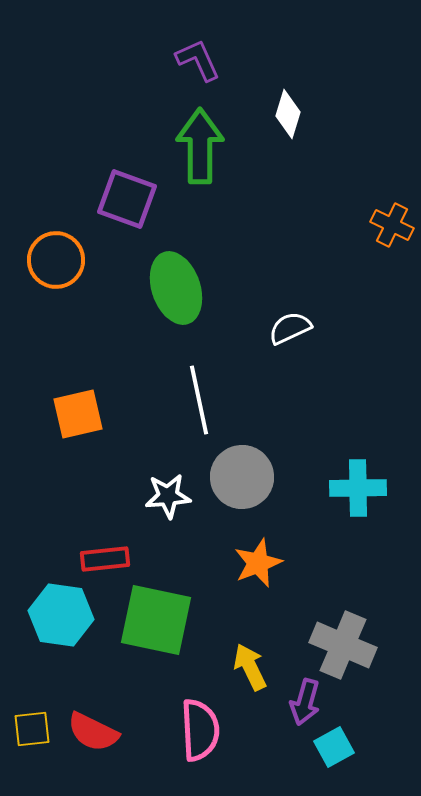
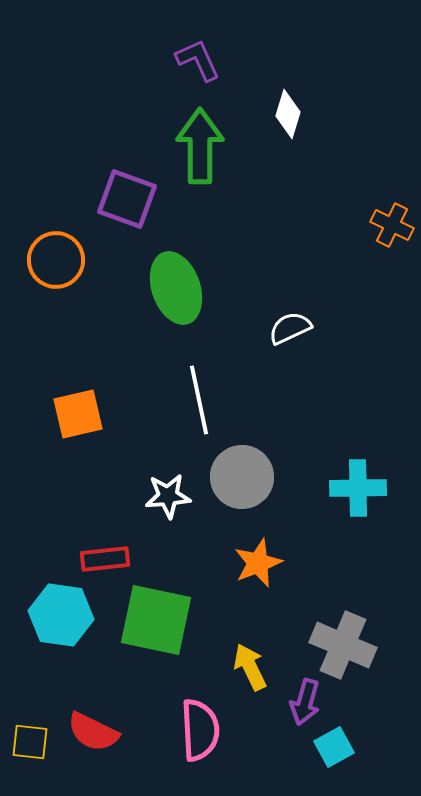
yellow square: moved 2 px left, 13 px down; rotated 12 degrees clockwise
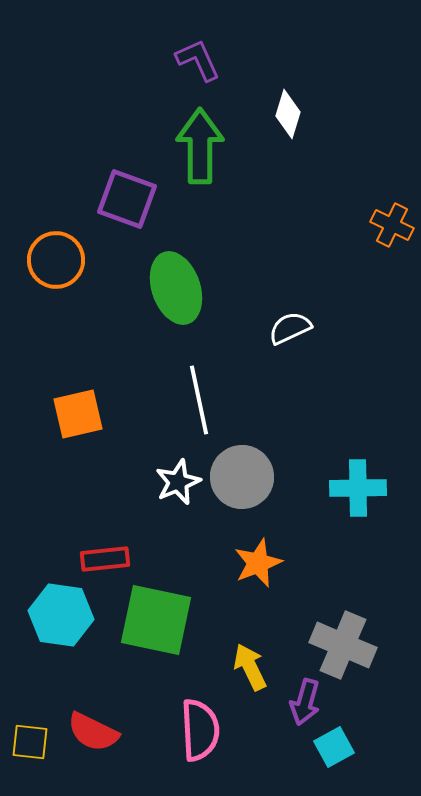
white star: moved 10 px right, 14 px up; rotated 18 degrees counterclockwise
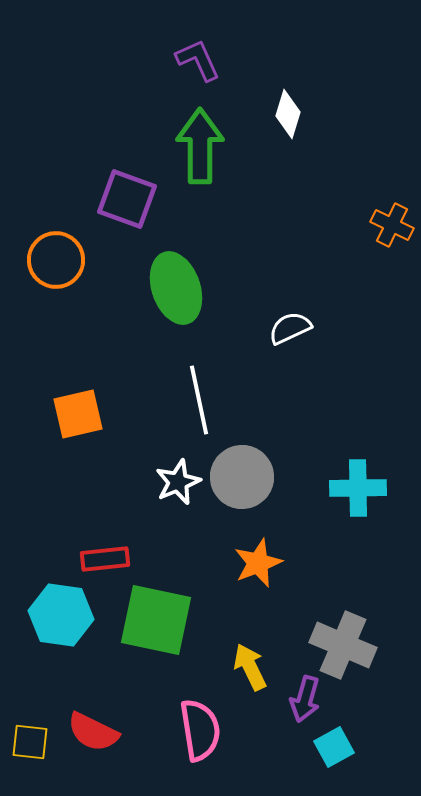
purple arrow: moved 3 px up
pink semicircle: rotated 6 degrees counterclockwise
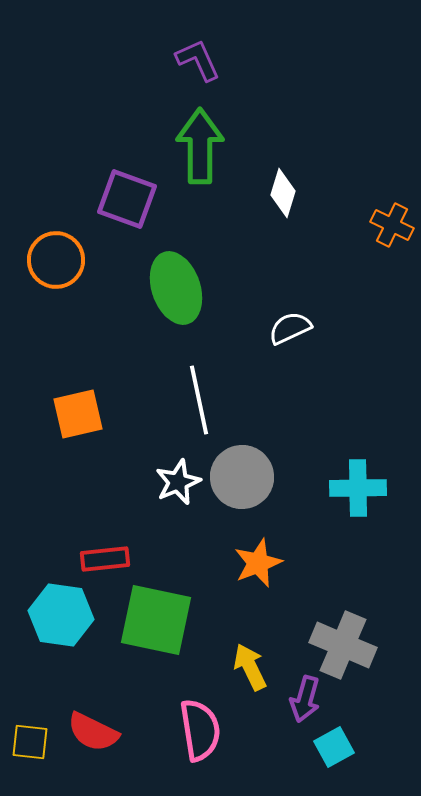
white diamond: moved 5 px left, 79 px down
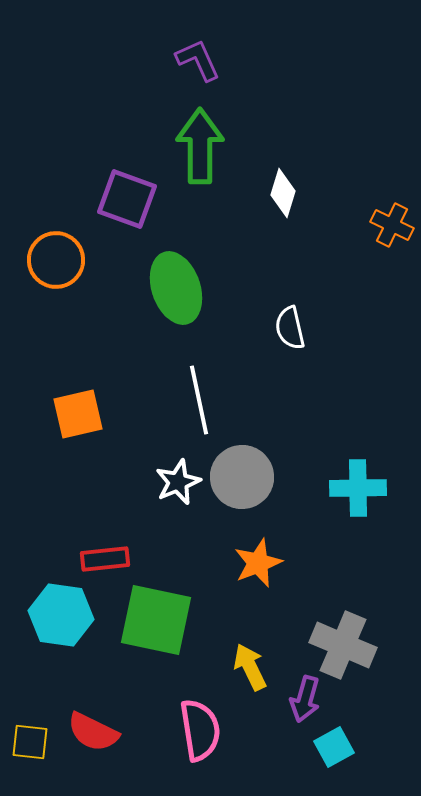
white semicircle: rotated 78 degrees counterclockwise
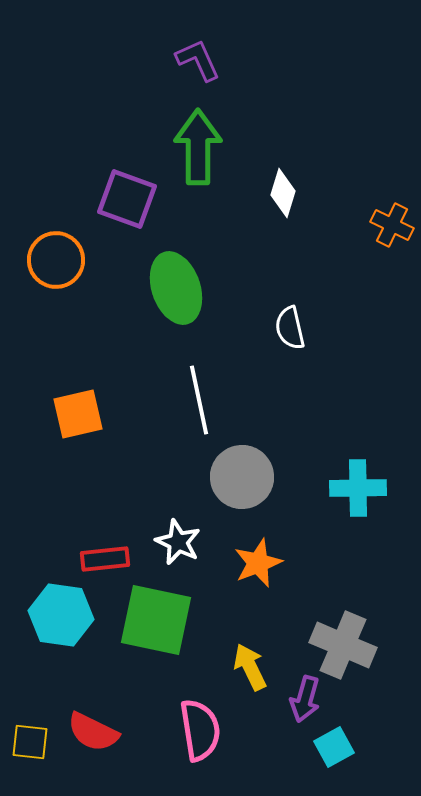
green arrow: moved 2 px left, 1 px down
white star: moved 60 px down; rotated 24 degrees counterclockwise
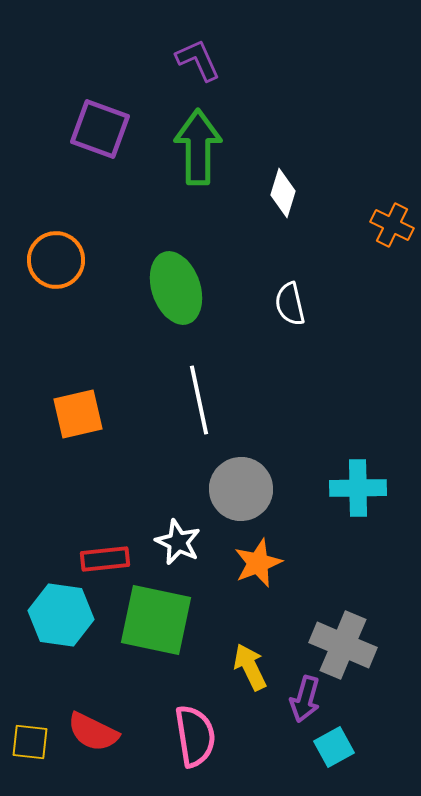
purple square: moved 27 px left, 70 px up
white semicircle: moved 24 px up
gray circle: moved 1 px left, 12 px down
pink semicircle: moved 5 px left, 6 px down
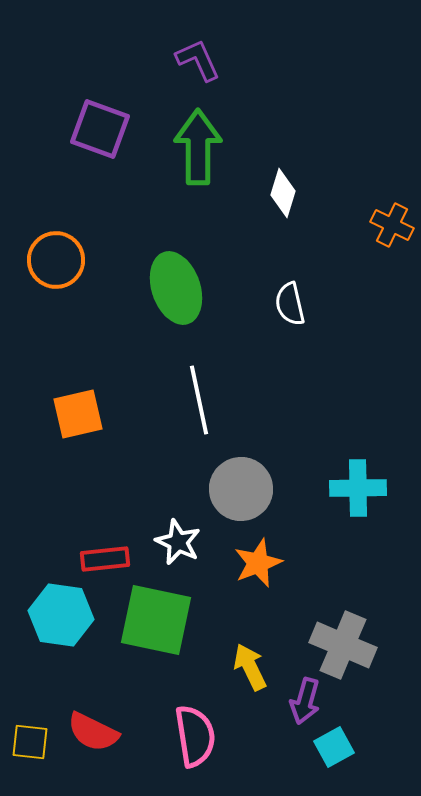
purple arrow: moved 2 px down
